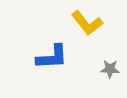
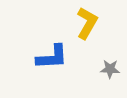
yellow L-shape: rotated 112 degrees counterclockwise
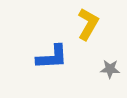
yellow L-shape: moved 1 px right, 1 px down
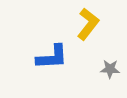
yellow L-shape: rotated 8 degrees clockwise
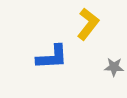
gray star: moved 4 px right, 2 px up
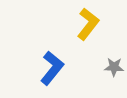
blue L-shape: moved 11 px down; rotated 48 degrees counterclockwise
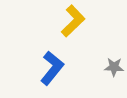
yellow L-shape: moved 15 px left, 3 px up; rotated 8 degrees clockwise
